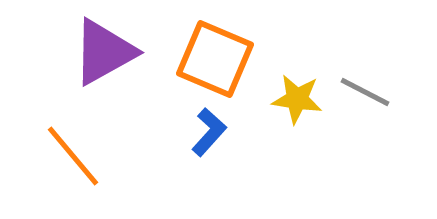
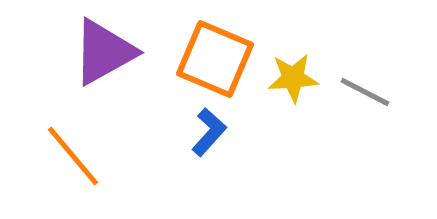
yellow star: moved 4 px left, 21 px up; rotated 12 degrees counterclockwise
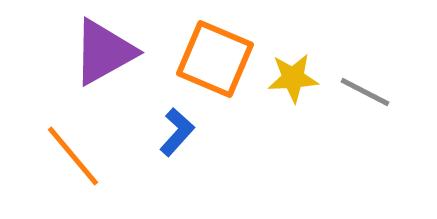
blue L-shape: moved 32 px left
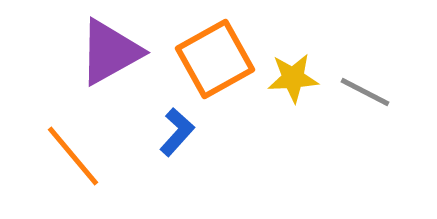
purple triangle: moved 6 px right
orange square: rotated 38 degrees clockwise
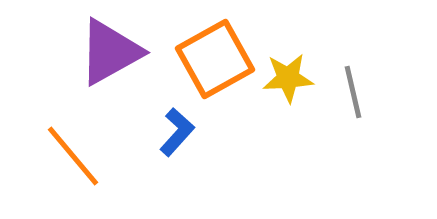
yellow star: moved 5 px left
gray line: moved 12 px left; rotated 50 degrees clockwise
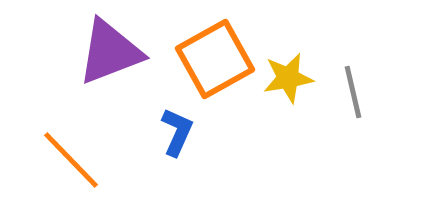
purple triangle: rotated 8 degrees clockwise
yellow star: rotated 6 degrees counterclockwise
blue L-shape: rotated 18 degrees counterclockwise
orange line: moved 2 px left, 4 px down; rotated 4 degrees counterclockwise
